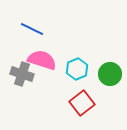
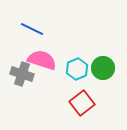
green circle: moved 7 px left, 6 px up
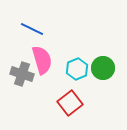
pink semicircle: rotated 56 degrees clockwise
red square: moved 12 px left
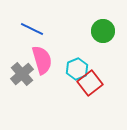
green circle: moved 37 px up
gray cross: rotated 30 degrees clockwise
red square: moved 20 px right, 20 px up
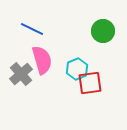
gray cross: moved 1 px left
red square: rotated 30 degrees clockwise
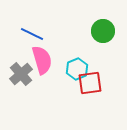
blue line: moved 5 px down
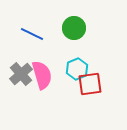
green circle: moved 29 px left, 3 px up
pink semicircle: moved 15 px down
red square: moved 1 px down
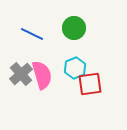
cyan hexagon: moved 2 px left, 1 px up
